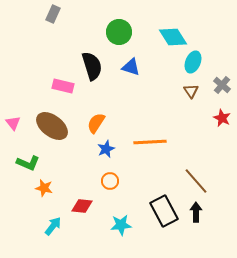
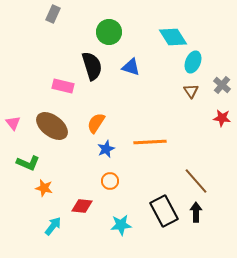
green circle: moved 10 px left
red star: rotated 18 degrees counterclockwise
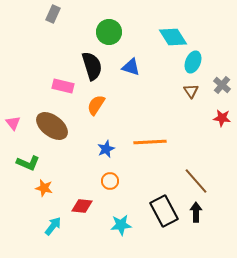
orange semicircle: moved 18 px up
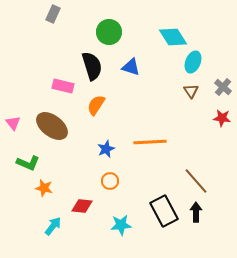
gray cross: moved 1 px right, 2 px down
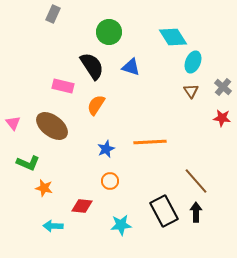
black semicircle: rotated 16 degrees counterclockwise
cyan arrow: rotated 126 degrees counterclockwise
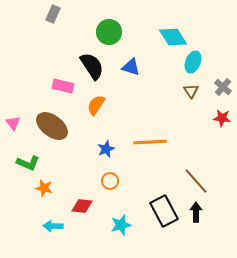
cyan star: rotated 10 degrees counterclockwise
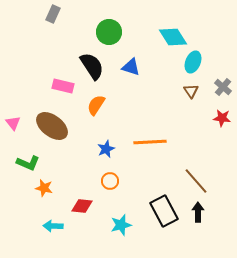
black arrow: moved 2 px right
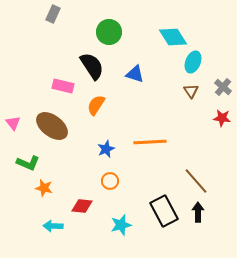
blue triangle: moved 4 px right, 7 px down
